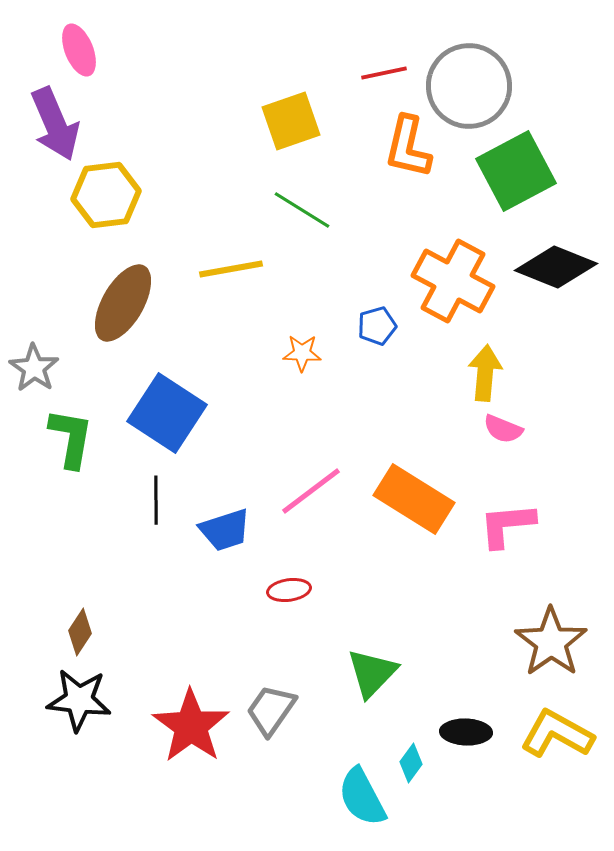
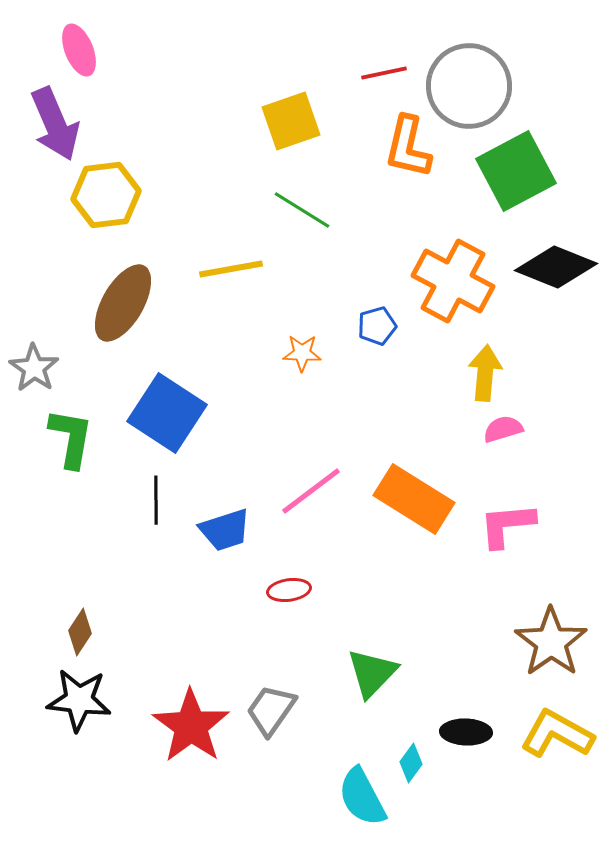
pink semicircle: rotated 141 degrees clockwise
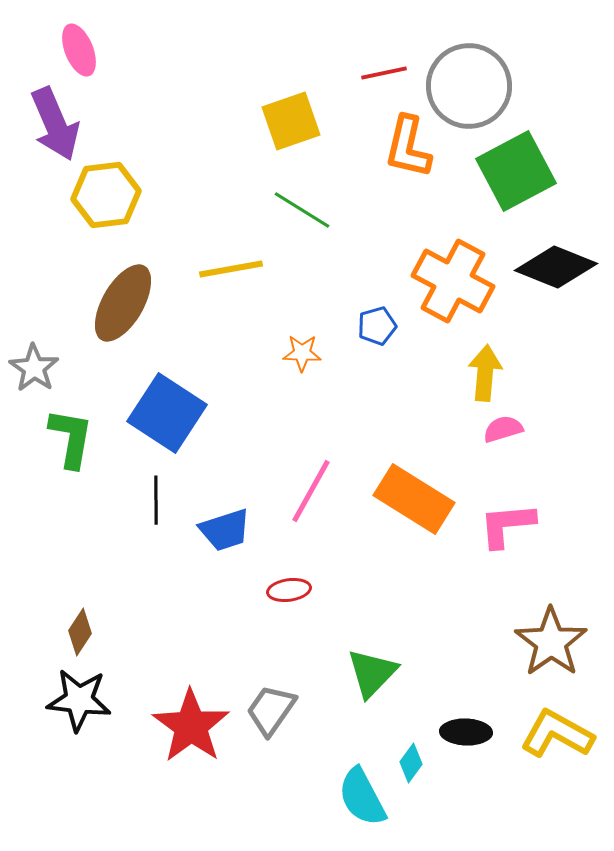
pink line: rotated 24 degrees counterclockwise
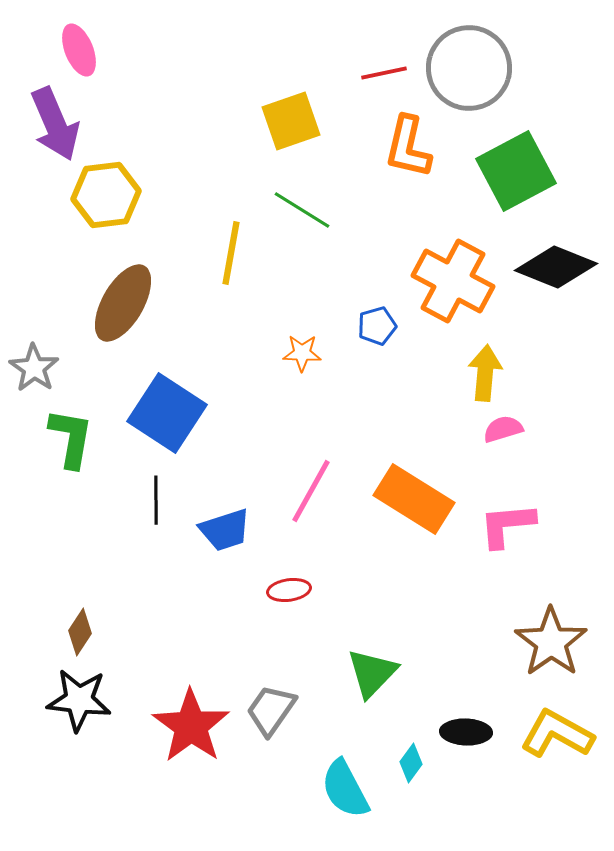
gray circle: moved 18 px up
yellow line: moved 16 px up; rotated 70 degrees counterclockwise
cyan semicircle: moved 17 px left, 8 px up
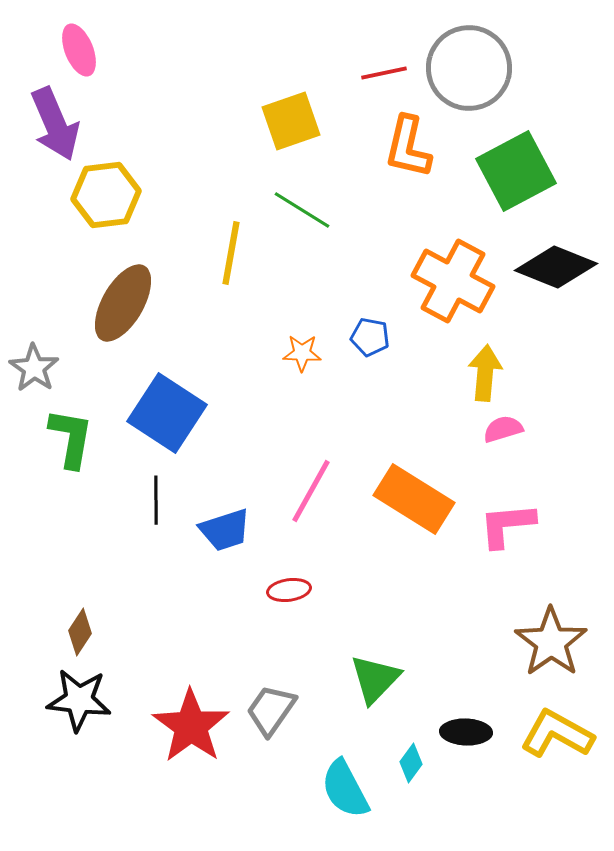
blue pentagon: moved 7 px left, 11 px down; rotated 27 degrees clockwise
green triangle: moved 3 px right, 6 px down
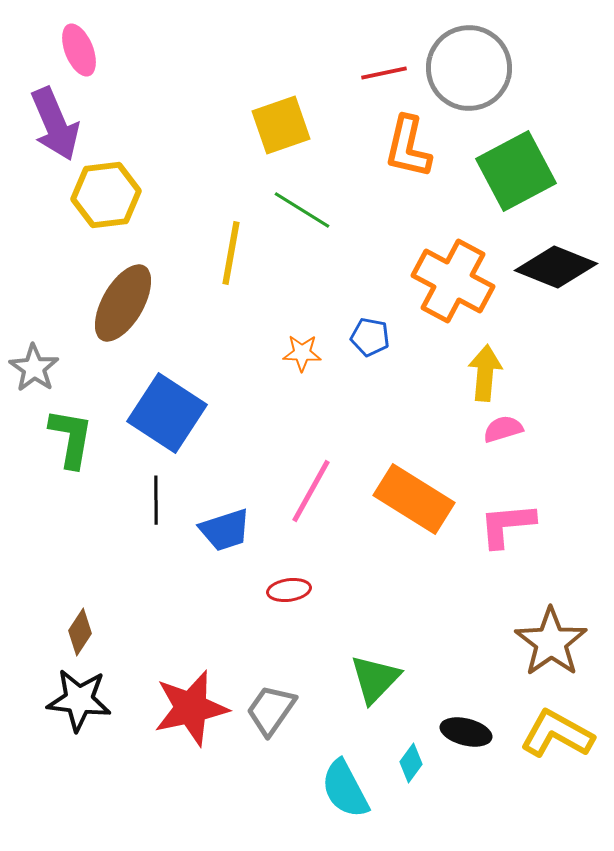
yellow square: moved 10 px left, 4 px down
red star: moved 18 px up; rotated 24 degrees clockwise
black ellipse: rotated 12 degrees clockwise
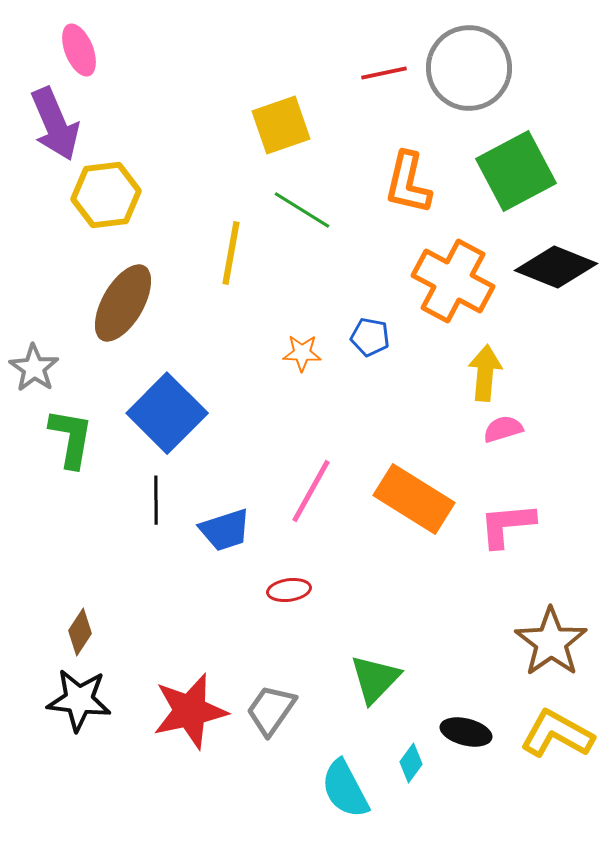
orange L-shape: moved 36 px down
blue square: rotated 12 degrees clockwise
red star: moved 1 px left, 3 px down
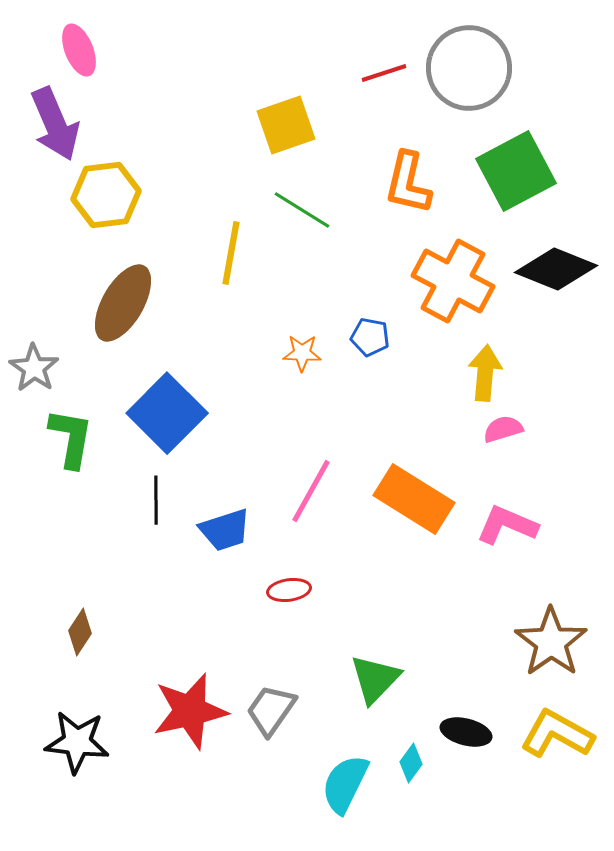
red line: rotated 6 degrees counterclockwise
yellow square: moved 5 px right
black diamond: moved 2 px down
pink L-shape: rotated 28 degrees clockwise
black star: moved 2 px left, 42 px down
cyan semicircle: moved 5 px up; rotated 54 degrees clockwise
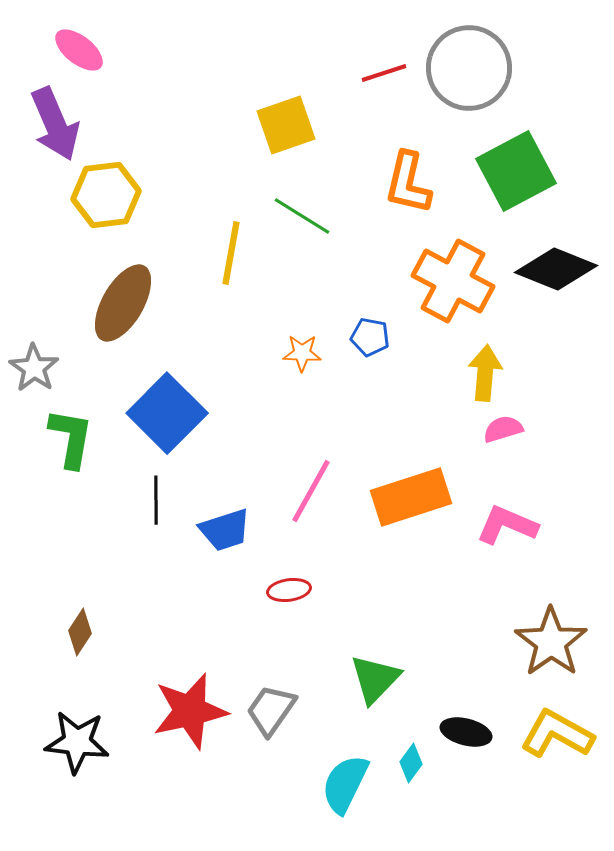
pink ellipse: rotated 30 degrees counterclockwise
green line: moved 6 px down
orange rectangle: moved 3 px left, 2 px up; rotated 50 degrees counterclockwise
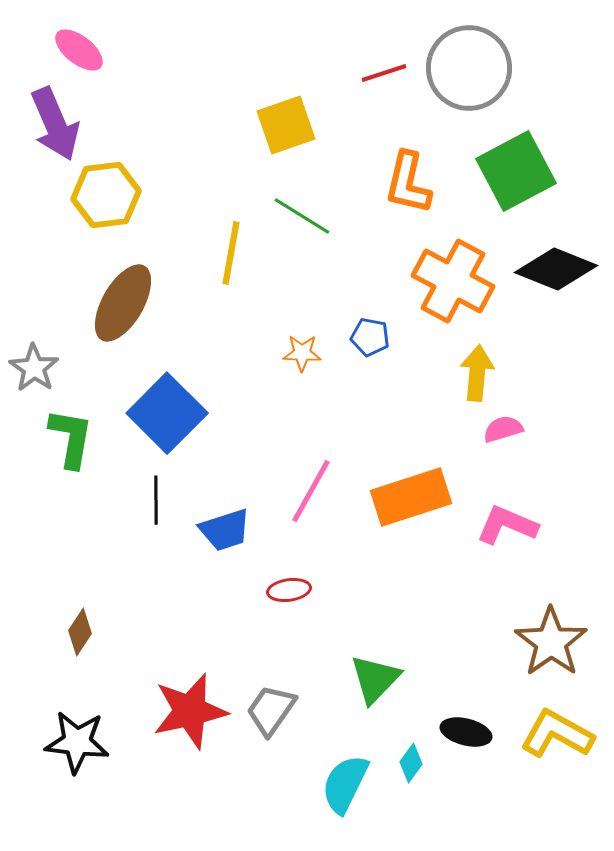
yellow arrow: moved 8 px left
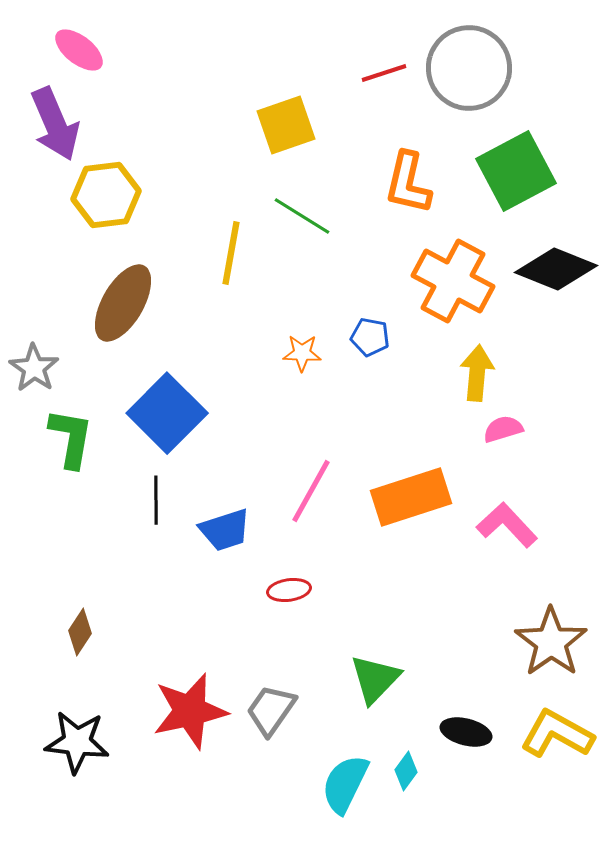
pink L-shape: rotated 24 degrees clockwise
cyan diamond: moved 5 px left, 8 px down
